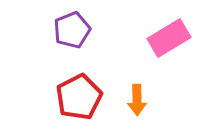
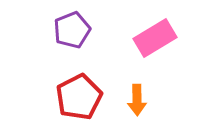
pink rectangle: moved 14 px left
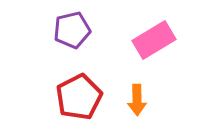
purple pentagon: rotated 9 degrees clockwise
pink rectangle: moved 1 px left, 2 px down
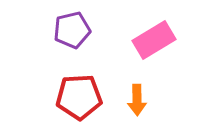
red pentagon: rotated 24 degrees clockwise
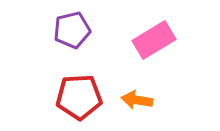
orange arrow: rotated 100 degrees clockwise
